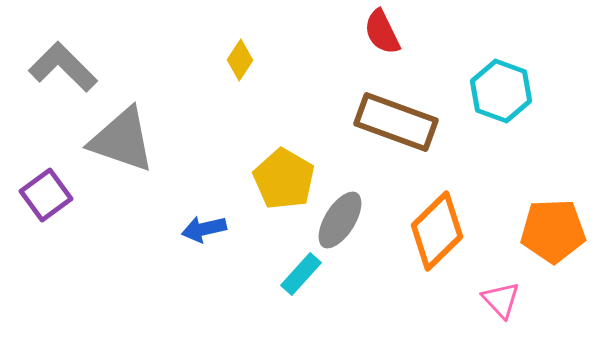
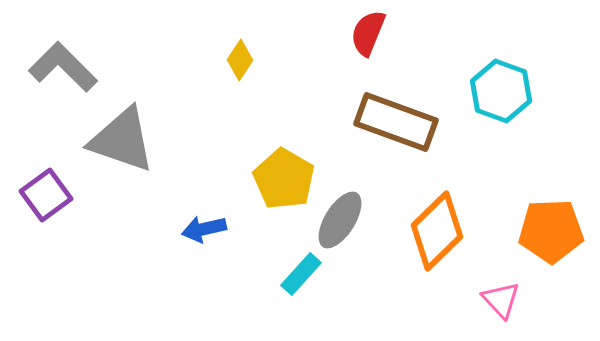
red semicircle: moved 14 px left, 1 px down; rotated 48 degrees clockwise
orange pentagon: moved 2 px left
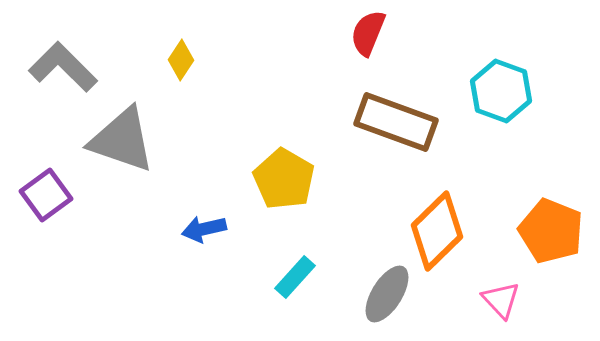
yellow diamond: moved 59 px left
gray ellipse: moved 47 px right, 74 px down
orange pentagon: rotated 24 degrees clockwise
cyan rectangle: moved 6 px left, 3 px down
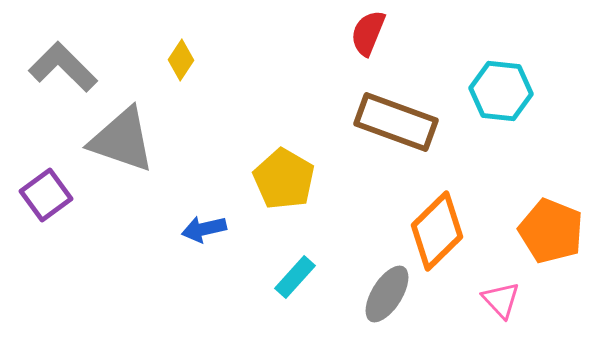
cyan hexagon: rotated 14 degrees counterclockwise
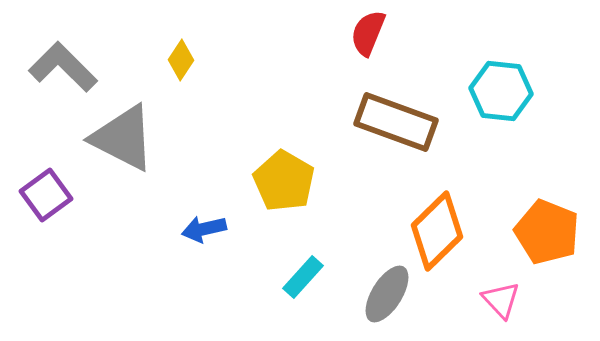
gray triangle: moved 1 px right, 2 px up; rotated 8 degrees clockwise
yellow pentagon: moved 2 px down
orange pentagon: moved 4 px left, 1 px down
cyan rectangle: moved 8 px right
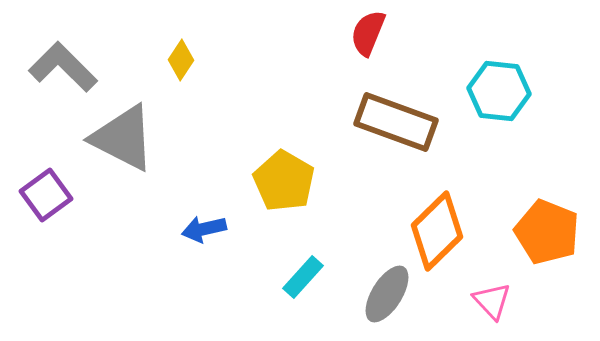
cyan hexagon: moved 2 px left
pink triangle: moved 9 px left, 1 px down
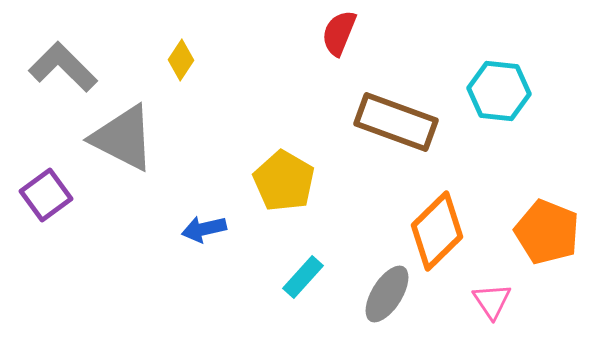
red semicircle: moved 29 px left
pink triangle: rotated 9 degrees clockwise
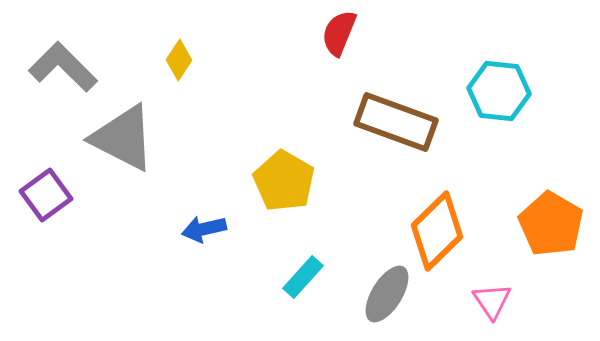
yellow diamond: moved 2 px left
orange pentagon: moved 4 px right, 8 px up; rotated 8 degrees clockwise
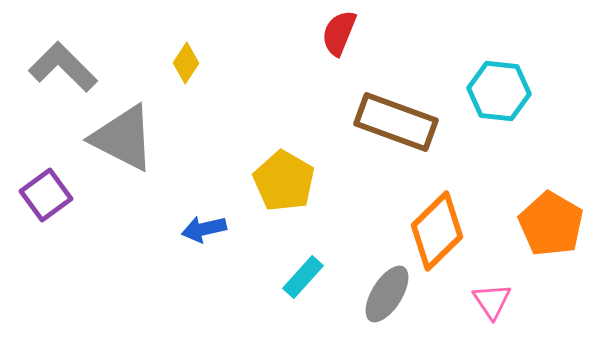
yellow diamond: moved 7 px right, 3 px down
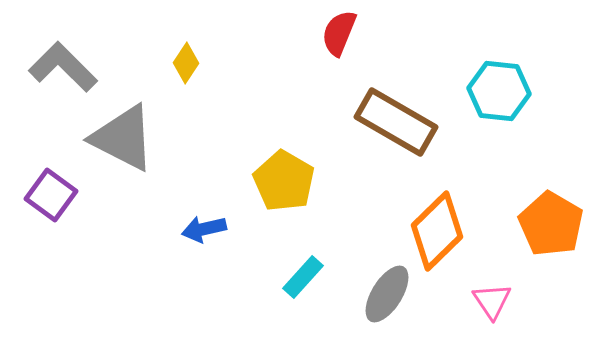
brown rectangle: rotated 10 degrees clockwise
purple square: moved 5 px right; rotated 18 degrees counterclockwise
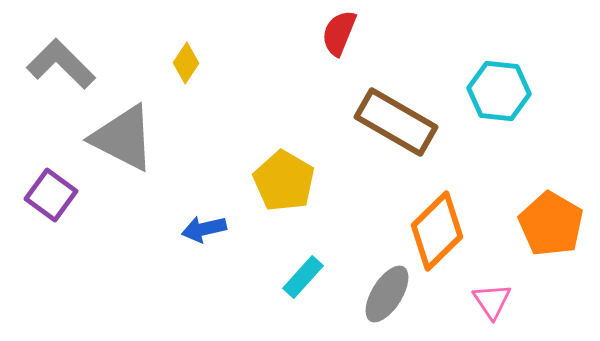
gray L-shape: moved 2 px left, 3 px up
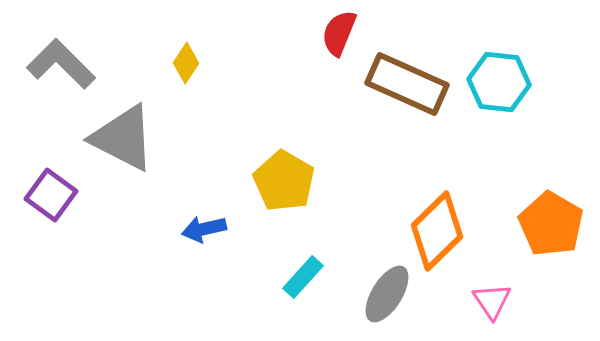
cyan hexagon: moved 9 px up
brown rectangle: moved 11 px right, 38 px up; rotated 6 degrees counterclockwise
